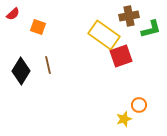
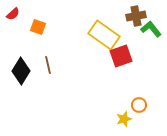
brown cross: moved 7 px right
green L-shape: rotated 115 degrees counterclockwise
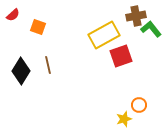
red semicircle: moved 1 px down
yellow rectangle: rotated 64 degrees counterclockwise
